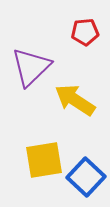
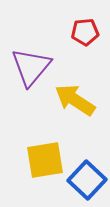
purple triangle: rotated 6 degrees counterclockwise
yellow square: moved 1 px right
blue square: moved 1 px right, 3 px down
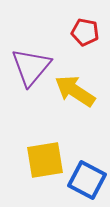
red pentagon: rotated 16 degrees clockwise
yellow arrow: moved 9 px up
blue square: rotated 15 degrees counterclockwise
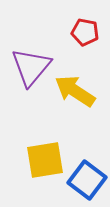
blue square: rotated 9 degrees clockwise
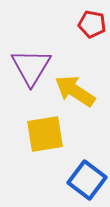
red pentagon: moved 7 px right, 8 px up
purple triangle: rotated 9 degrees counterclockwise
yellow square: moved 26 px up
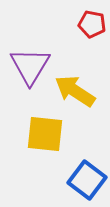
purple triangle: moved 1 px left, 1 px up
yellow square: rotated 15 degrees clockwise
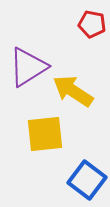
purple triangle: moved 2 px left, 1 px down; rotated 27 degrees clockwise
yellow arrow: moved 2 px left
yellow square: rotated 12 degrees counterclockwise
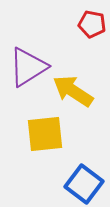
blue square: moved 3 px left, 4 px down
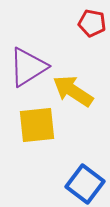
red pentagon: moved 1 px up
yellow square: moved 8 px left, 9 px up
blue square: moved 1 px right
